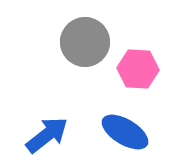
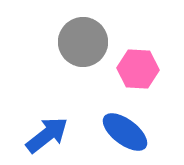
gray circle: moved 2 px left
blue ellipse: rotated 6 degrees clockwise
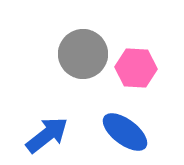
gray circle: moved 12 px down
pink hexagon: moved 2 px left, 1 px up
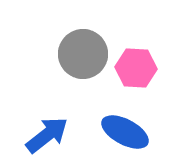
blue ellipse: rotated 9 degrees counterclockwise
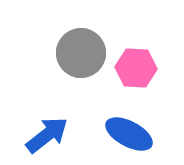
gray circle: moved 2 px left, 1 px up
blue ellipse: moved 4 px right, 2 px down
